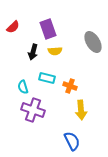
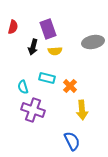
red semicircle: rotated 32 degrees counterclockwise
gray ellipse: rotated 70 degrees counterclockwise
black arrow: moved 5 px up
orange cross: rotated 24 degrees clockwise
yellow arrow: moved 1 px right
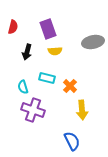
black arrow: moved 6 px left, 5 px down
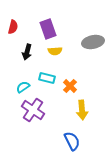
cyan semicircle: rotated 72 degrees clockwise
purple cross: rotated 15 degrees clockwise
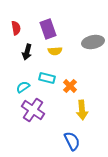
red semicircle: moved 3 px right, 1 px down; rotated 24 degrees counterclockwise
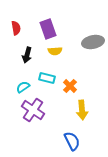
black arrow: moved 3 px down
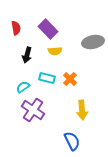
purple rectangle: rotated 24 degrees counterclockwise
orange cross: moved 7 px up
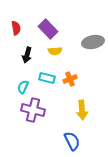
orange cross: rotated 24 degrees clockwise
cyan semicircle: rotated 32 degrees counterclockwise
purple cross: rotated 20 degrees counterclockwise
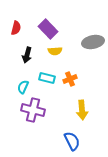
red semicircle: rotated 24 degrees clockwise
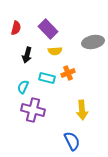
orange cross: moved 2 px left, 6 px up
